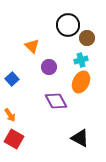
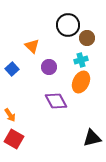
blue square: moved 10 px up
black triangle: moved 12 px right; rotated 42 degrees counterclockwise
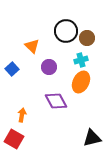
black circle: moved 2 px left, 6 px down
orange arrow: moved 12 px right; rotated 136 degrees counterclockwise
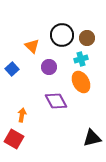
black circle: moved 4 px left, 4 px down
cyan cross: moved 1 px up
orange ellipse: rotated 55 degrees counterclockwise
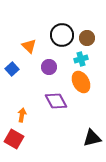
orange triangle: moved 3 px left
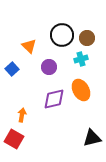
orange ellipse: moved 8 px down
purple diamond: moved 2 px left, 2 px up; rotated 75 degrees counterclockwise
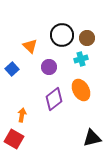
orange triangle: moved 1 px right
purple diamond: rotated 25 degrees counterclockwise
